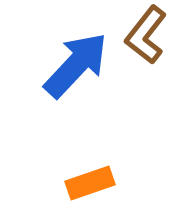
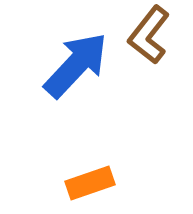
brown L-shape: moved 3 px right
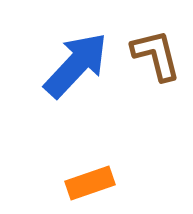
brown L-shape: moved 7 px right, 20 px down; rotated 128 degrees clockwise
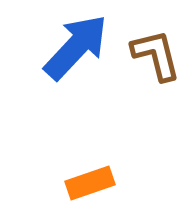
blue arrow: moved 18 px up
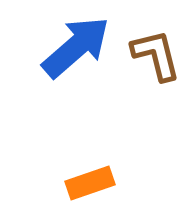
blue arrow: rotated 6 degrees clockwise
